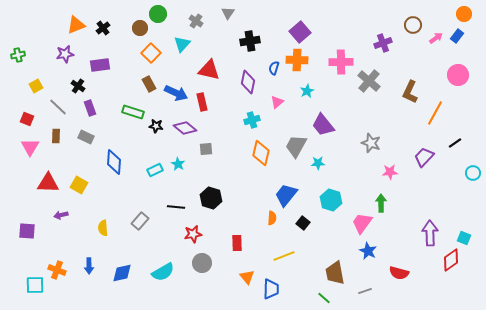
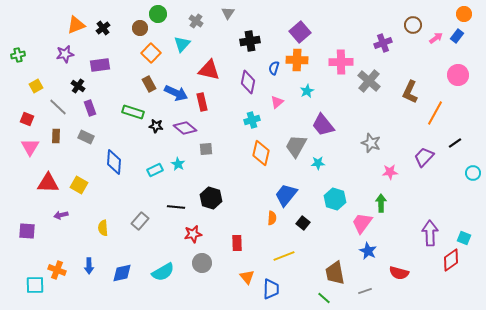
cyan hexagon at (331, 200): moved 4 px right, 1 px up
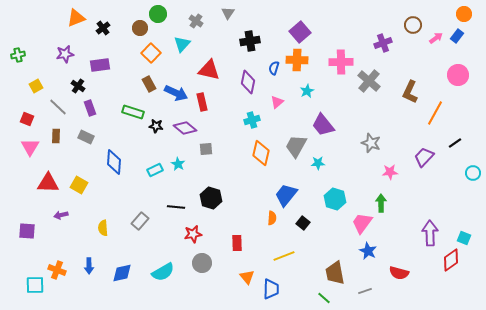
orange triangle at (76, 25): moved 7 px up
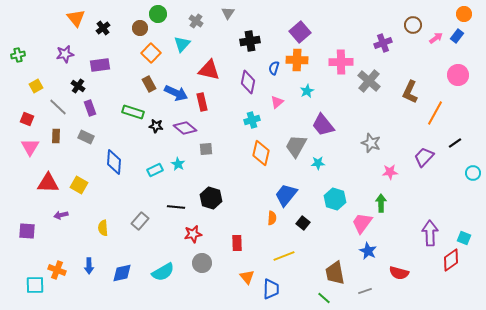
orange triangle at (76, 18): rotated 48 degrees counterclockwise
